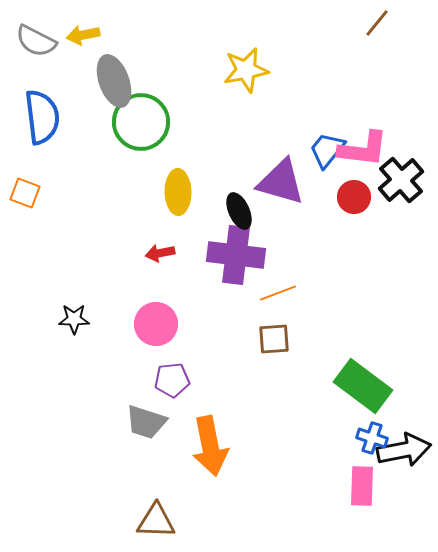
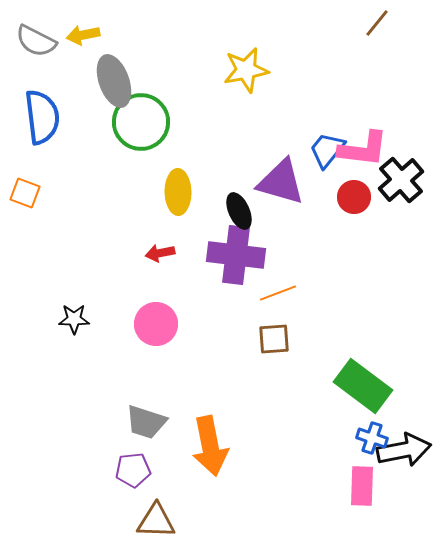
purple pentagon: moved 39 px left, 90 px down
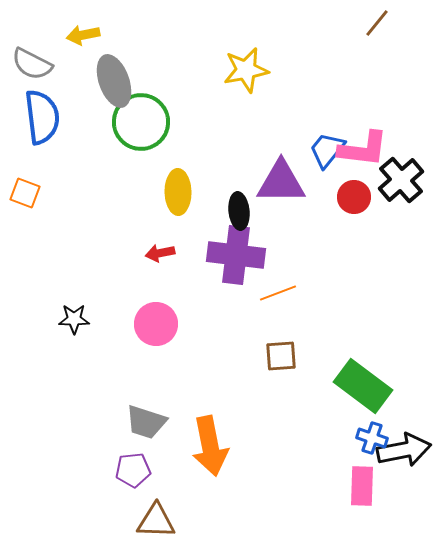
gray semicircle: moved 4 px left, 23 px down
purple triangle: rotated 16 degrees counterclockwise
black ellipse: rotated 18 degrees clockwise
brown square: moved 7 px right, 17 px down
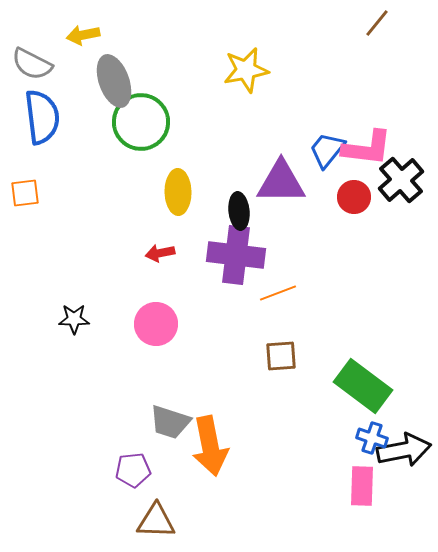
pink L-shape: moved 4 px right, 1 px up
orange square: rotated 28 degrees counterclockwise
gray trapezoid: moved 24 px right
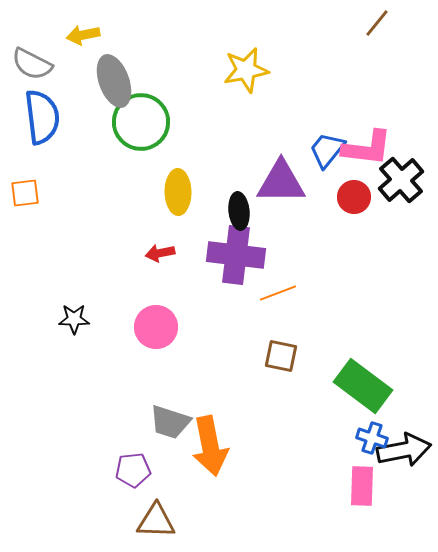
pink circle: moved 3 px down
brown square: rotated 16 degrees clockwise
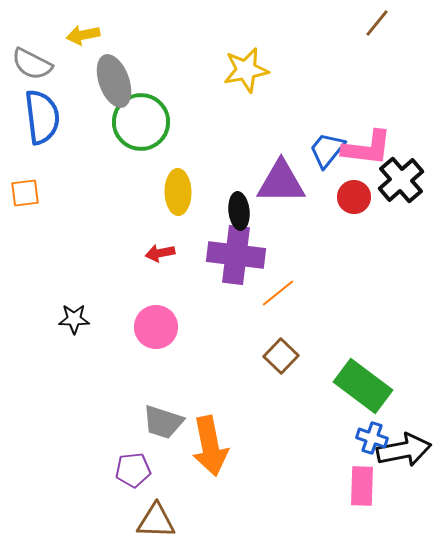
orange line: rotated 18 degrees counterclockwise
brown square: rotated 32 degrees clockwise
gray trapezoid: moved 7 px left
